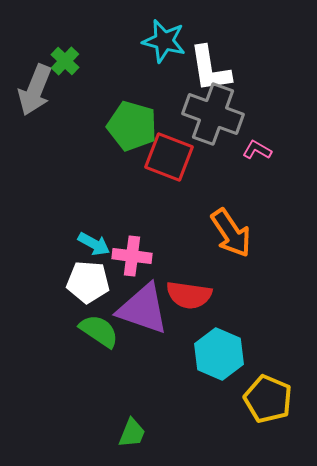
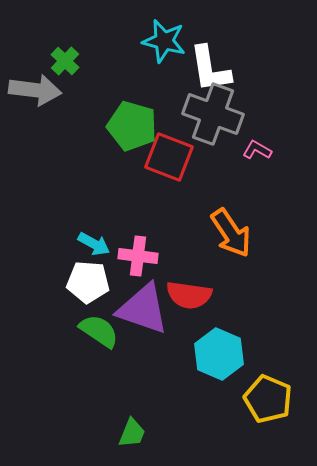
gray arrow: rotated 105 degrees counterclockwise
pink cross: moved 6 px right
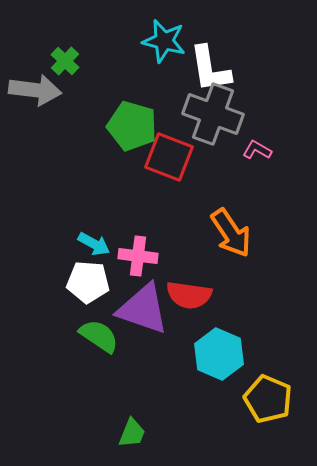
green semicircle: moved 5 px down
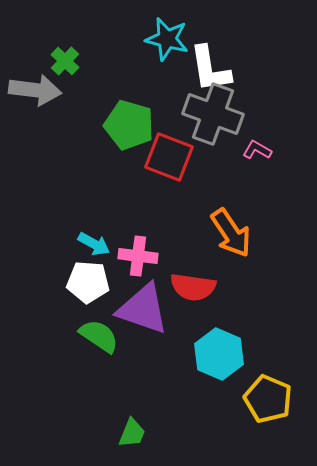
cyan star: moved 3 px right, 2 px up
green pentagon: moved 3 px left, 1 px up
red semicircle: moved 4 px right, 8 px up
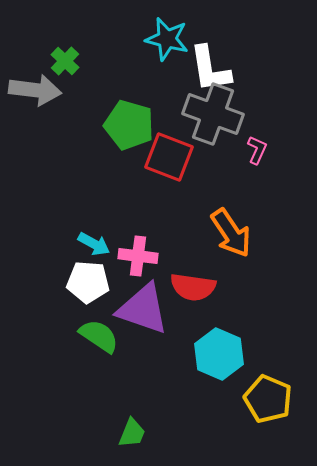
pink L-shape: rotated 84 degrees clockwise
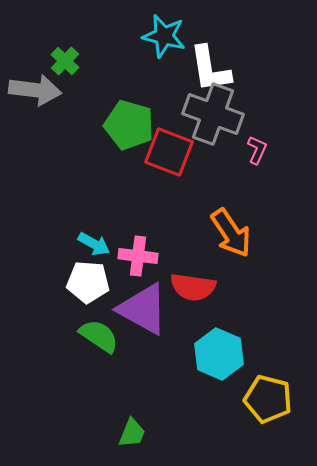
cyan star: moved 3 px left, 3 px up
red square: moved 5 px up
purple triangle: rotated 10 degrees clockwise
yellow pentagon: rotated 9 degrees counterclockwise
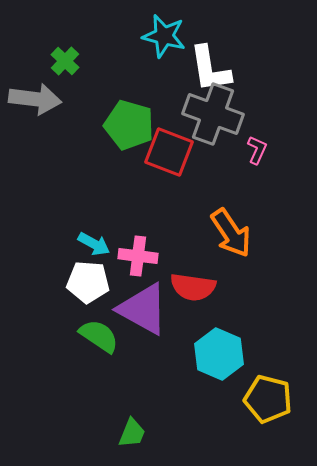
gray arrow: moved 9 px down
